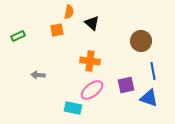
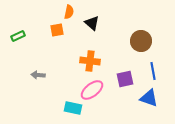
purple square: moved 1 px left, 6 px up
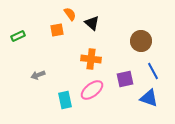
orange semicircle: moved 1 px right, 2 px down; rotated 48 degrees counterclockwise
orange cross: moved 1 px right, 2 px up
blue line: rotated 18 degrees counterclockwise
gray arrow: rotated 24 degrees counterclockwise
cyan rectangle: moved 8 px left, 8 px up; rotated 66 degrees clockwise
